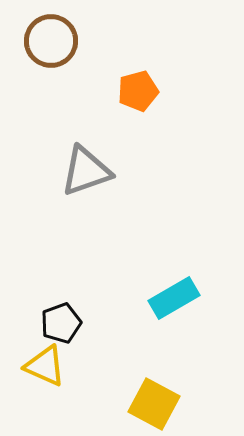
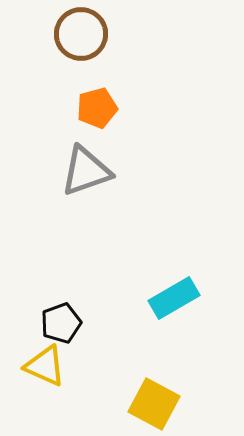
brown circle: moved 30 px right, 7 px up
orange pentagon: moved 41 px left, 17 px down
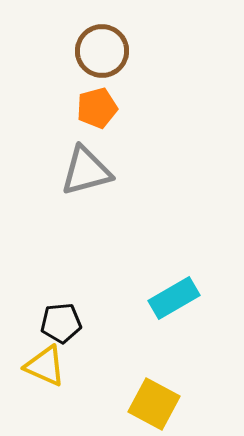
brown circle: moved 21 px right, 17 px down
gray triangle: rotated 4 degrees clockwise
black pentagon: rotated 15 degrees clockwise
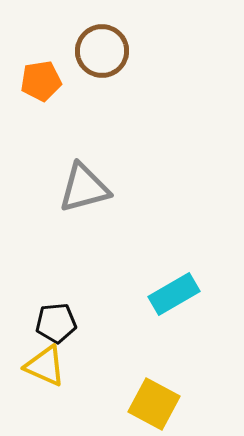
orange pentagon: moved 56 px left, 27 px up; rotated 6 degrees clockwise
gray triangle: moved 2 px left, 17 px down
cyan rectangle: moved 4 px up
black pentagon: moved 5 px left
